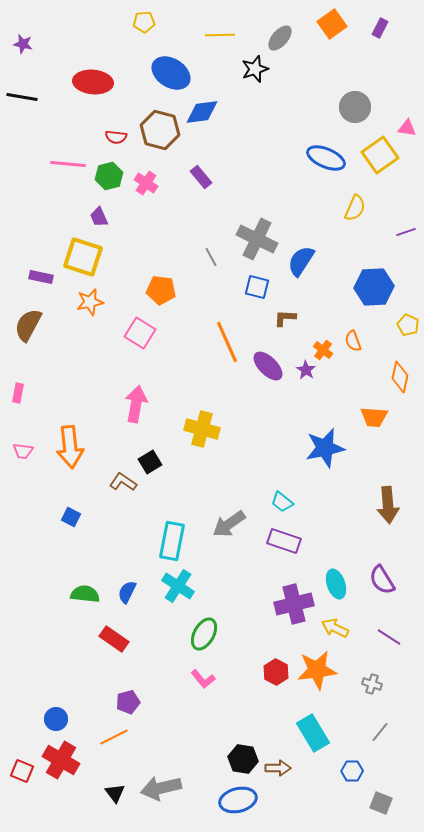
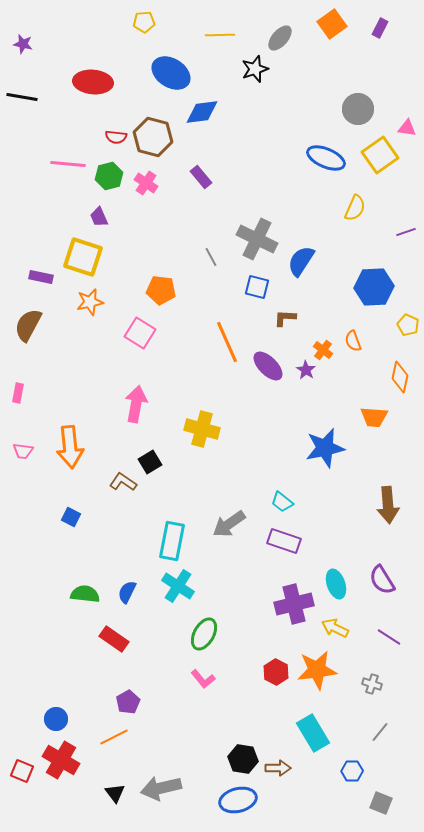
gray circle at (355, 107): moved 3 px right, 2 px down
brown hexagon at (160, 130): moved 7 px left, 7 px down
purple pentagon at (128, 702): rotated 15 degrees counterclockwise
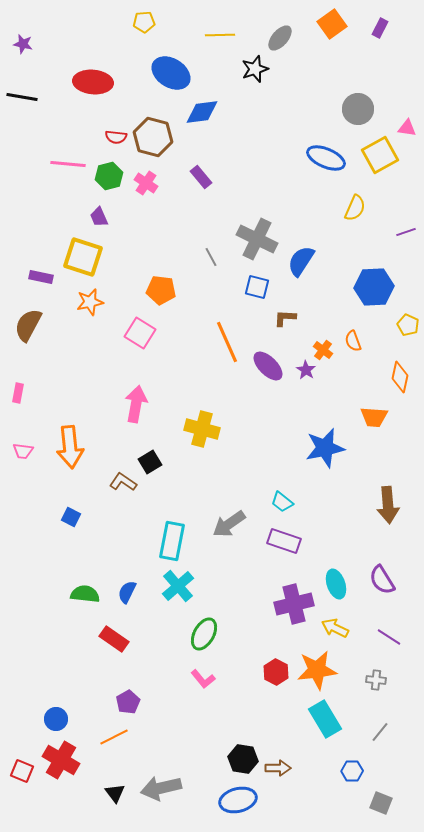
yellow square at (380, 155): rotated 6 degrees clockwise
cyan cross at (178, 586): rotated 16 degrees clockwise
gray cross at (372, 684): moved 4 px right, 4 px up; rotated 12 degrees counterclockwise
cyan rectangle at (313, 733): moved 12 px right, 14 px up
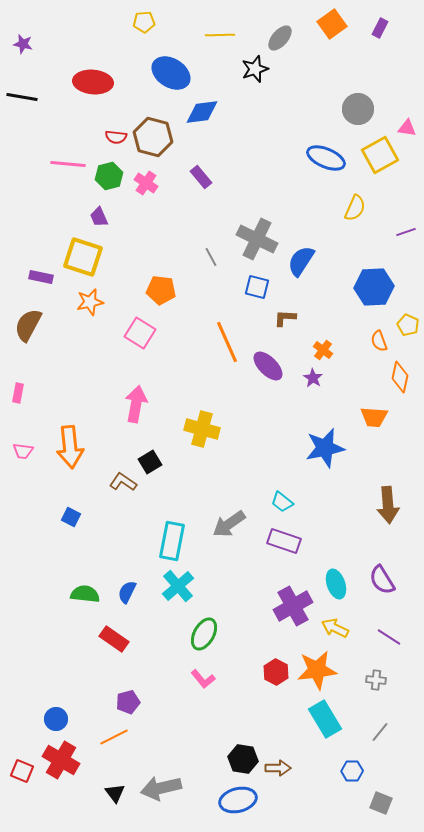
orange semicircle at (353, 341): moved 26 px right
purple star at (306, 370): moved 7 px right, 8 px down
purple cross at (294, 604): moved 1 px left, 2 px down; rotated 15 degrees counterclockwise
purple pentagon at (128, 702): rotated 15 degrees clockwise
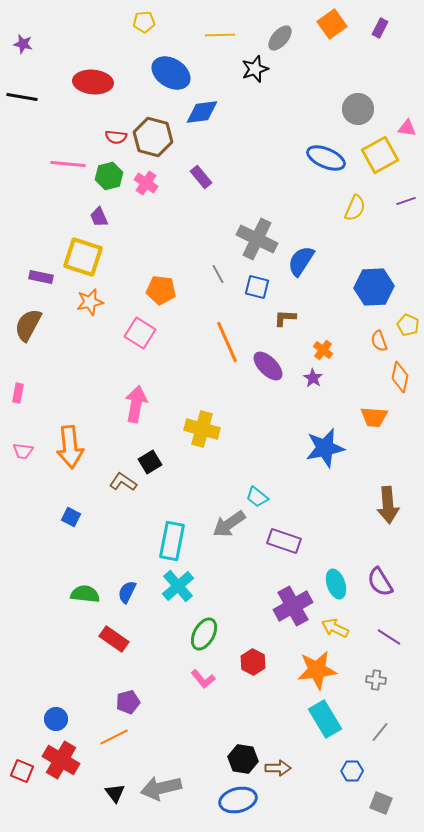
purple line at (406, 232): moved 31 px up
gray line at (211, 257): moved 7 px right, 17 px down
cyan trapezoid at (282, 502): moved 25 px left, 5 px up
purple semicircle at (382, 580): moved 2 px left, 2 px down
red hexagon at (276, 672): moved 23 px left, 10 px up
